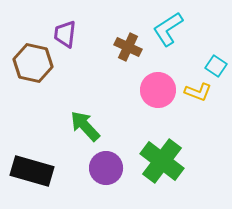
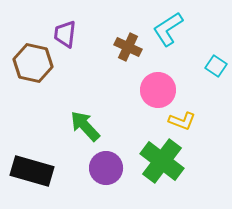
yellow L-shape: moved 16 px left, 29 px down
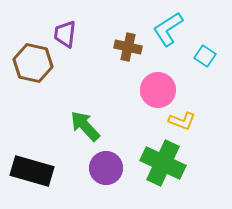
brown cross: rotated 12 degrees counterclockwise
cyan square: moved 11 px left, 10 px up
green cross: moved 1 px right, 2 px down; rotated 12 degrees counterclockwise
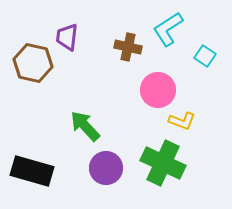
purple trapezoid: moved 2 px right, 3 px down
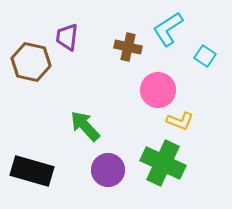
brown hexagon: moved 2 px left, 1 px up
yellow L-shape: moved 2 px left
purple circle: moved 2 px right, 2 px down
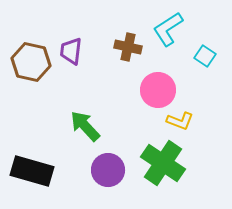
purple trapezoid: moved 4 px right, 14 px down
green cross: rotated 9 degrees clockwise
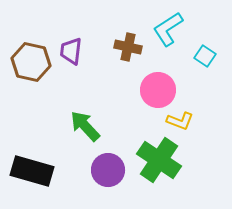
green cross: moved 4 px left, 3 px up
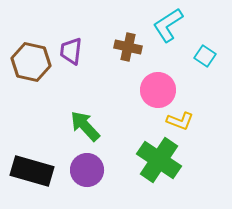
cyan L-shape: moved 4 px up
purple circle: moved 21 px left
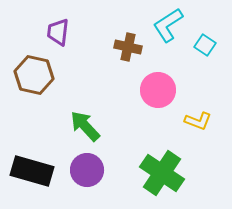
purple trapezoid: moved 13 px left, 19 px up
cyan square: moved 11 px up
brown hexagon: moved 3 px right, 13 px down
yellow L-shape: moved 18 px right
green cross: moved 3 px right, 13 px down
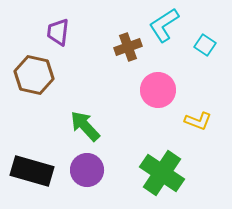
cyan L-shape: moved 4 px left
brown cross: rotated 32 degrees counterclockwise
